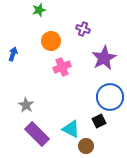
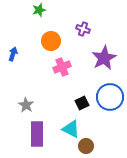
black square: moved 17 px left, 18 px up
purple rectangle: rotated 45 degrees clockwise
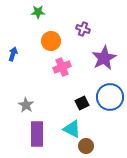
green star: moved 1 px left, 2 px down; rotated 16 degrees clockwise
cyan triangle: moved 1 px right
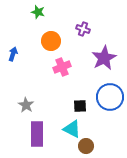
green star: rotated 16 degrees clockwise
black square: moved 2 px left, 3 px down; rotated 24 degrees clockwise
